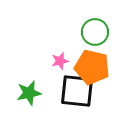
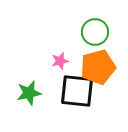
orange pentagon: moved 6 px right; rotated 28 degrees counterclockwise
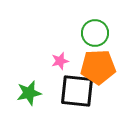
green circle: moved 1 px down
orange pentagon: rotated 12 degrees clockwise
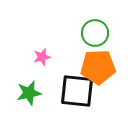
pink star: moved 18 px left, 4 px up
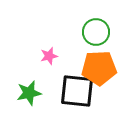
green circle: moved 1 px right, 1 px up
pink star: moved 7 px right, 1 px up
orange pentagon: moved 1 px right, 1 px down
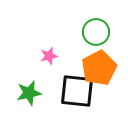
orange pentagon: rotated 24 degrees counterclockwise
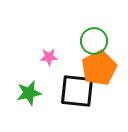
green circle: moved 2 px left, 9 px down
pink star: moved 1 px down; rotated 12 degrees clockwise
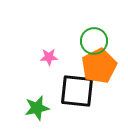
orange pentagon: moved 2 px up
green star: moved 8 px right, 15 px down
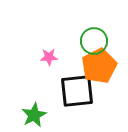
black square: rotated 12 degrees counterclockwise
green star: moved 3 px left, 7 px down; rotated 15 degrees counterclockwise
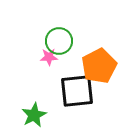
green circle: moved 35 px left
